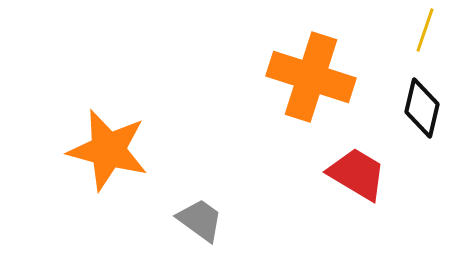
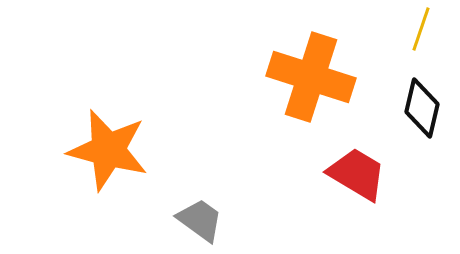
yellow line: moved 4 px left, 1 px up
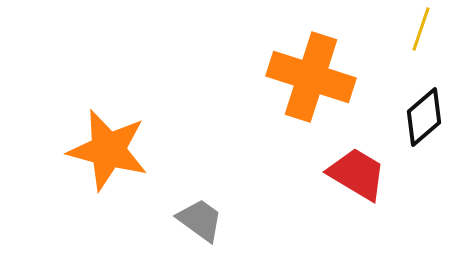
black diamond: moved 2 px right, 9 px down; rotated 36 degrees clockwise
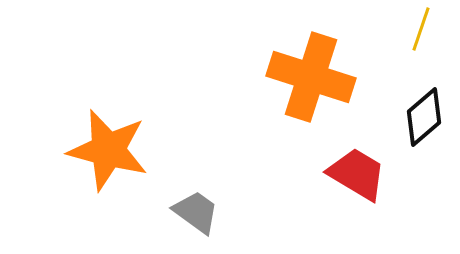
gray trapezoid: moved 4 px left, 8 px up
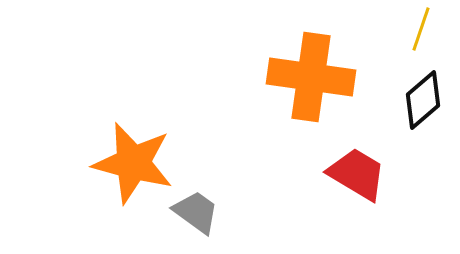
orange cross: rotated 10 degrees counterclockwise
black diamond: moved 1 px left, 17 px up
orange star: moved 25 px right, 13 px down
